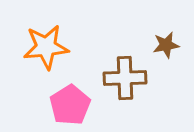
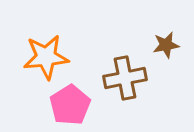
orange star: moved 10 px down
brown cross: rotated 9 degrees counterclockwise
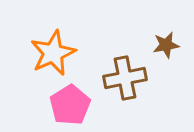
orange star: moved 7 px right, 4 px up; rotated 18 degrees counterclockwise
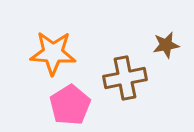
orange star: rotated 27 degrees clockwise
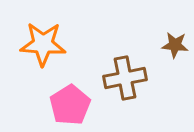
brown star: moved 9 px right; rotated 16 degrees clockwise
orange star: moved 10 px left, 9 px up
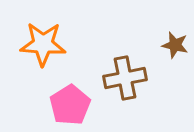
brown star: rotated 8 degrees clockwise
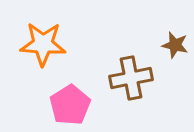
brown cross: moved 6 px right
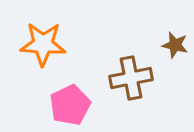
pink pentagon: rotated 6 degrees clockwise
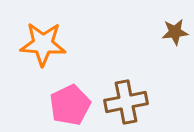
brown star: moved 13 px up; rotated 20 degrees counterclockwise
brown cross: moved 5 px left, 24 px down
